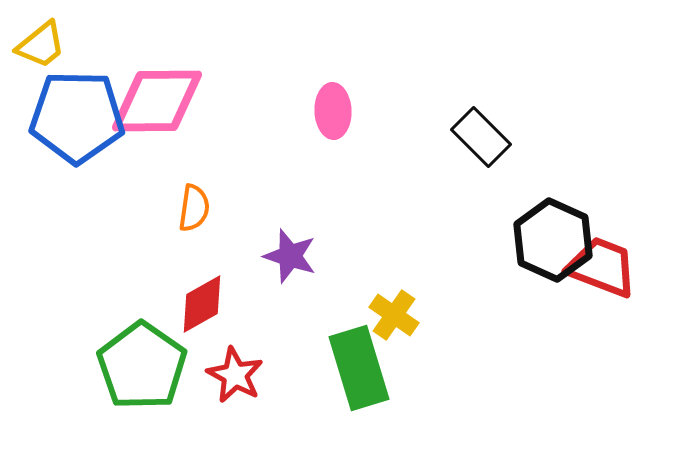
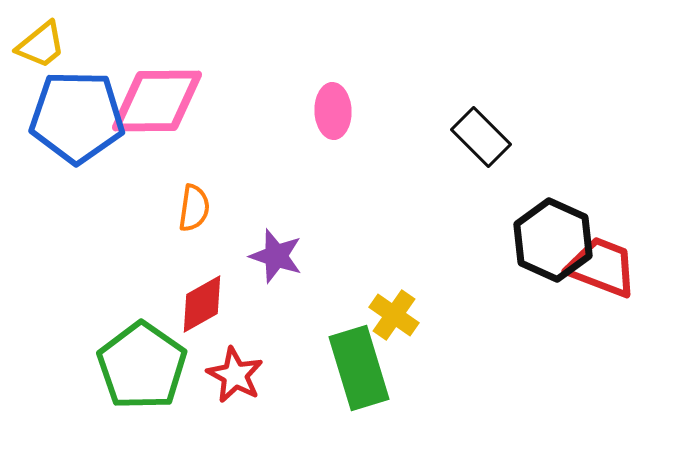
purple star: moved 14 px left
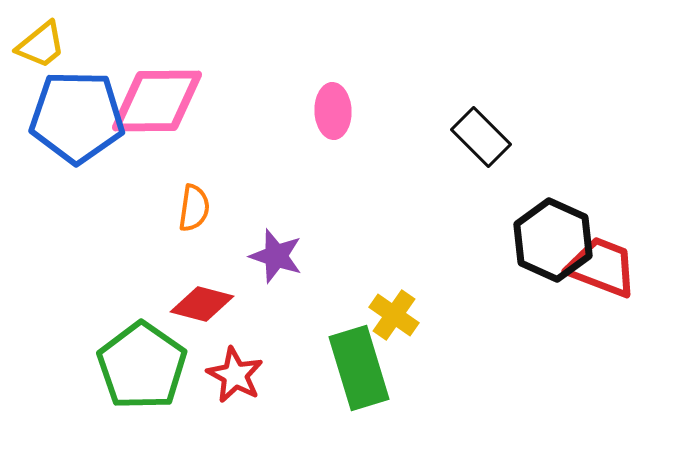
red diamond: rotated 44 degrees clockwise
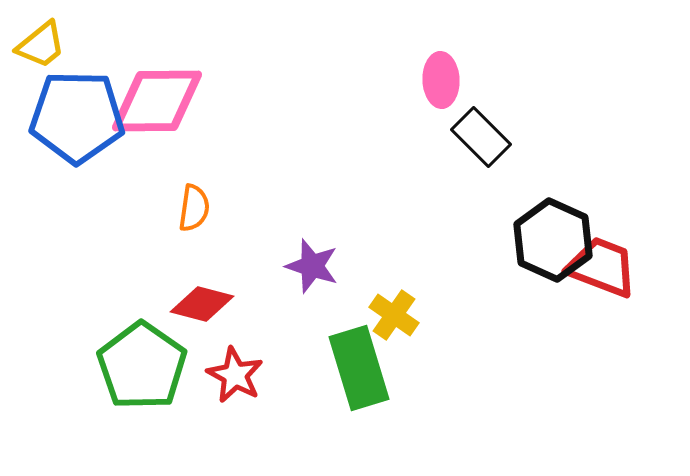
pink ellipse: moved 108 px right, 31 px up
purple star: moved 36 px right, 10 px down
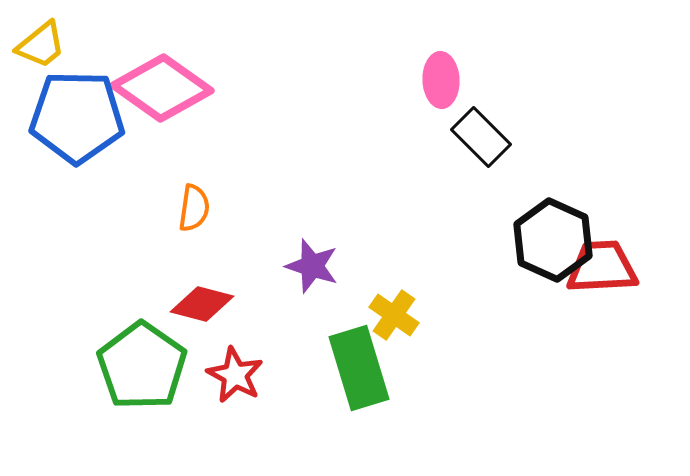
pink diamond: moved 5 px right, 13 px up; rotated 36 degrees clockwise
red trapezoid: rotated 24 degrees counterclockwise
